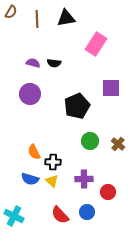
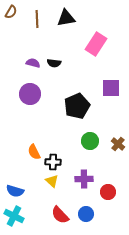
blue semicircle: moved 15 px left, 12 px down
blue circle: moved 1 px left, 2 px down
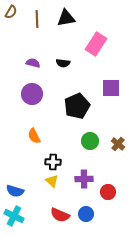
black semicircle: moved 9 px right
purple circle: moved 2 px right
orange semicircle: moved 16 px up
red semicircle: rotated 24 degrees counterclockwise
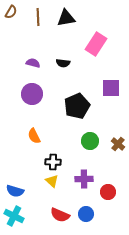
brown line: moved 1 px right, 2 px up
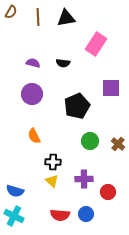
red semicircle: rotated 18 degrees counterclockwise
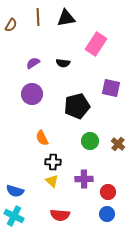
brown semicircle: moved 13 px down
purple semicircle: rotated 48 degrees counterclockwise
purple square: rotated 12 degrees clockwise
black pentagon: rotated 10 degrees clockwise
orange semicircle: moved 8 px right, 2 px down
blue circle: moved 21 px right
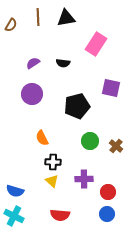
brown cross: moved 2 px left, 2 px down
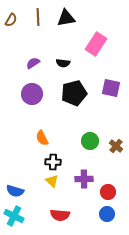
brown semicircle: moved 5 px up
black pentagon: moved 3 px left, 13 px up
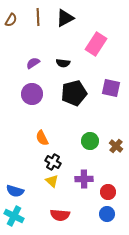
black triangle: moved 1 px left; rotated 18 degrees counterclockwise
black cross: rotated 28 degrees clockwise
